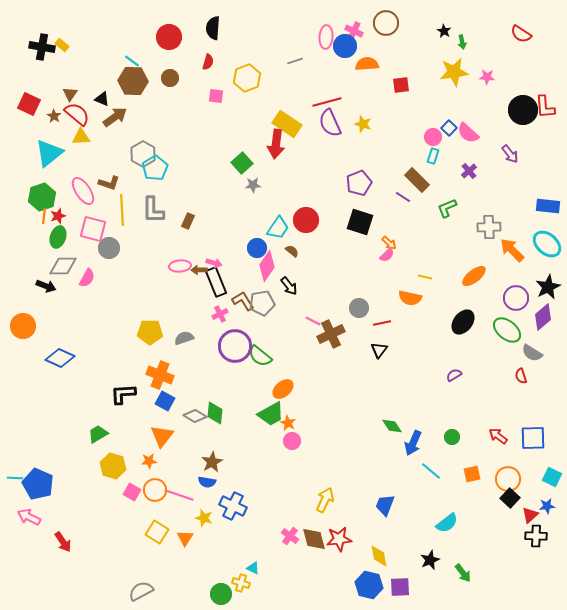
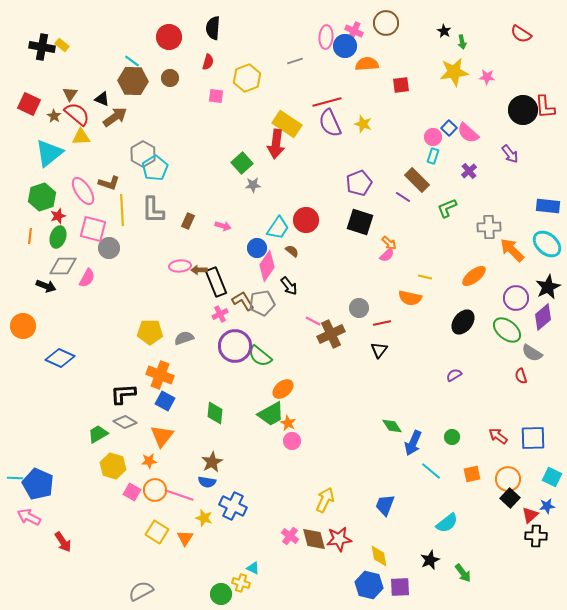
orange line at (44, 216): moved 14 px left, 20 px down
pink arrow at (214, 263): moved 9 px right, 37 px up
gray diamond at (195, 416): moved 70 px left, 6 px down
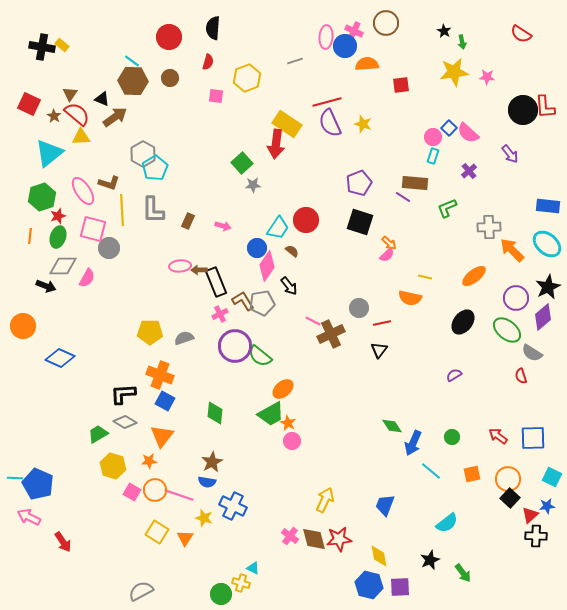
brown rectangle at (417, 180): moved 2 px left, 3 px down; rotated 40 degrees counterclockwise
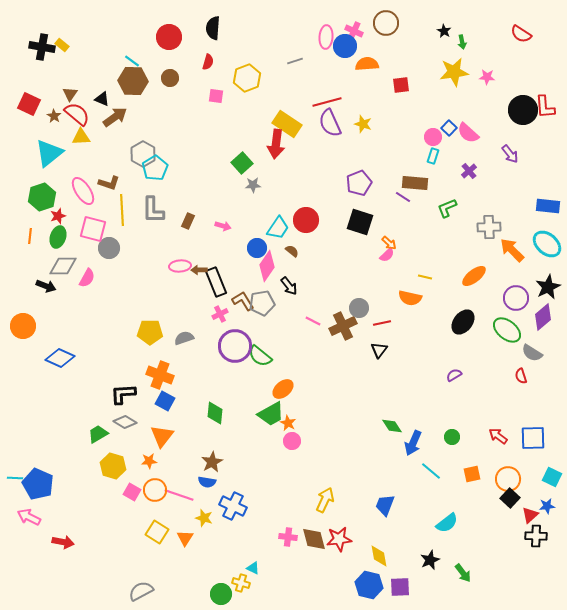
brown cross at (331, 334): moved 12 px right, 8 px up
pink cross at (290, 536): moved 2 px left, 1 px down; rotated 30 degrees counterclockwise
red arrow at (63, 542): rotated 45 degrees counterclockwise
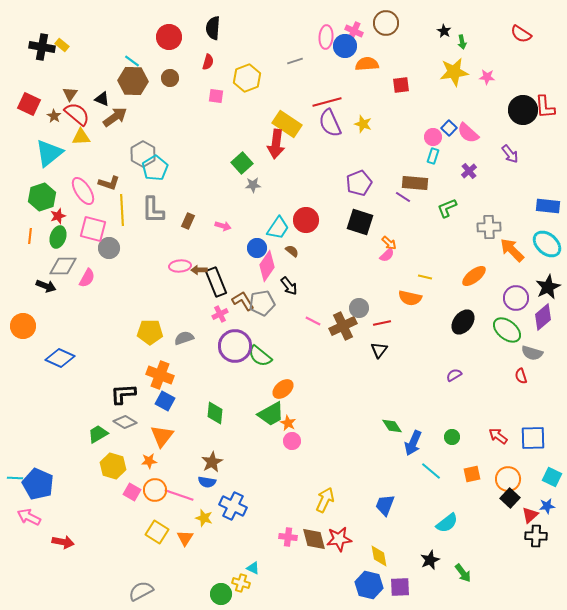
gray semicircle at (532, 353): rotated 15 degrees counterclockwise
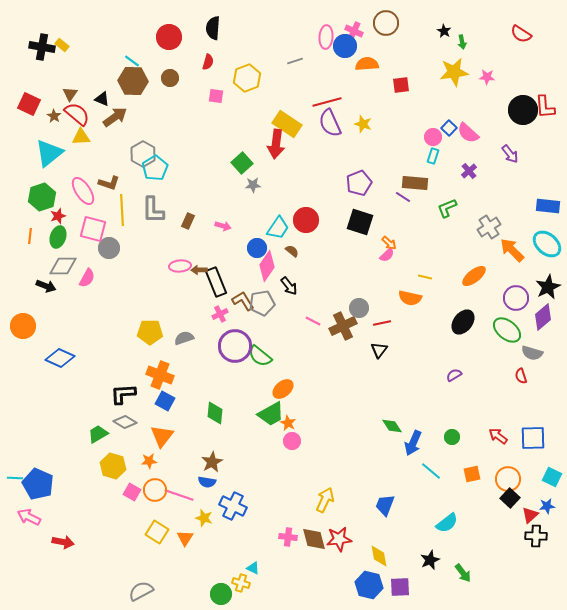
gray cross at (489, 227): rotated 30 degrees counterclockwise
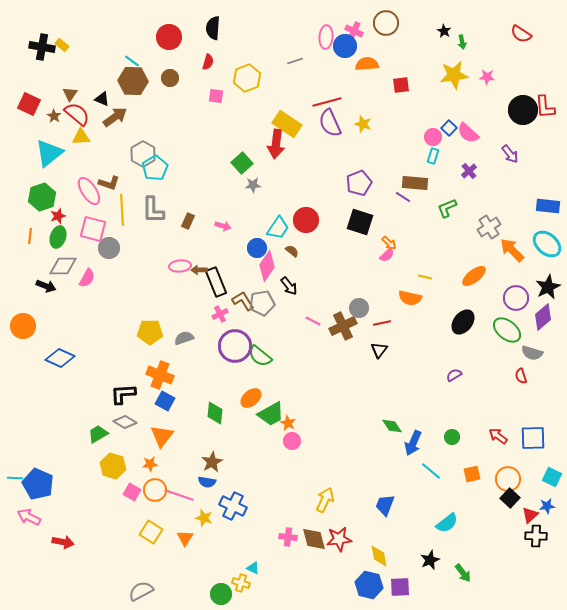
yellow star at (454, 72): moved 3 px down
pink ellipse at (83, 191): moved 6 px right
orange ellipse at (283, 389): moved 32 px left, 9 px down
orange star at (149, 461): moved 1 px right, 3 px down
yellow square at (157, 532): moved 6 px left
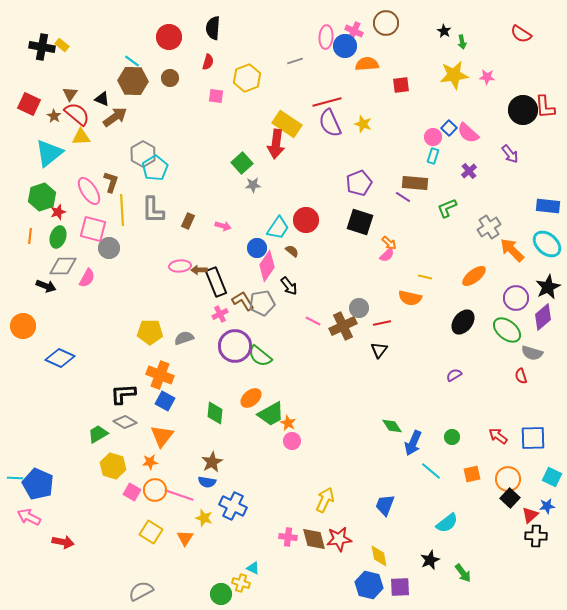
brown L-shape at (109, 183): moved 2 px right, 1 px up; rotated 90 degrees counterclockwise
red star at (58, 216): moved 4 px up
orange star at (150, 464): moved 2 px up
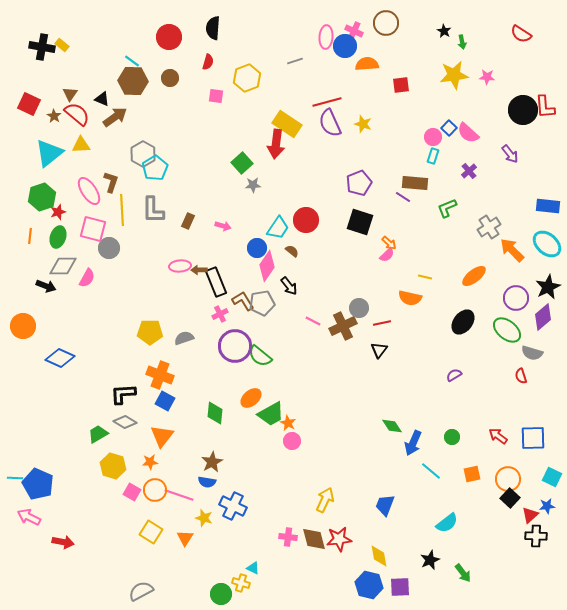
yellow triangle at (81, 137): moved 8 px down
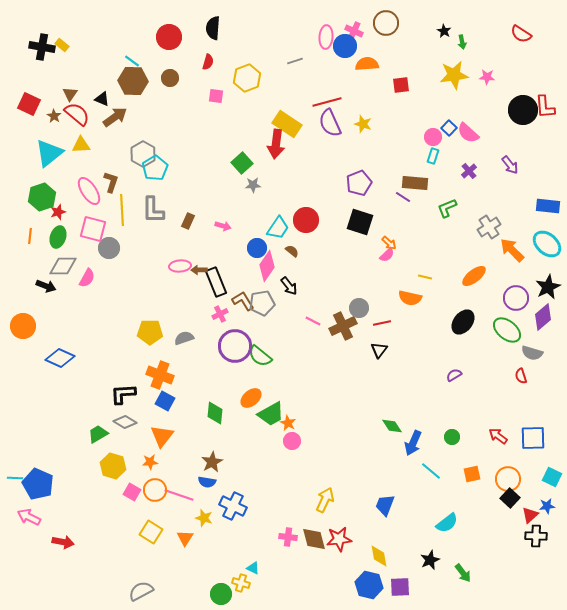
purple arrow at (510, 154): moved 11 px down
